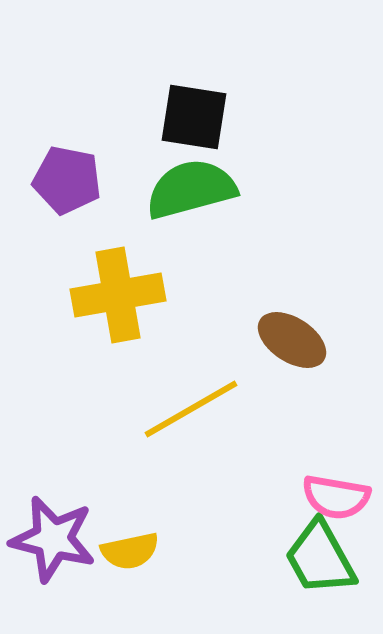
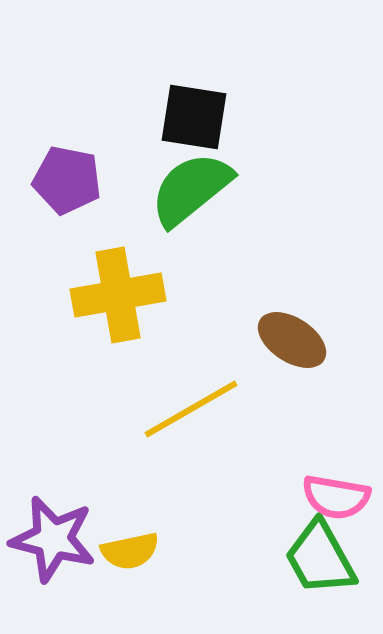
green semicircle: rotated 24 degrees counterclockwise
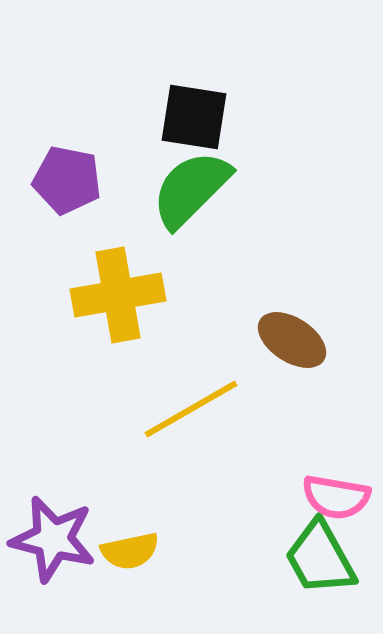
green semicircle: rotated 6 degrees counterclockwise
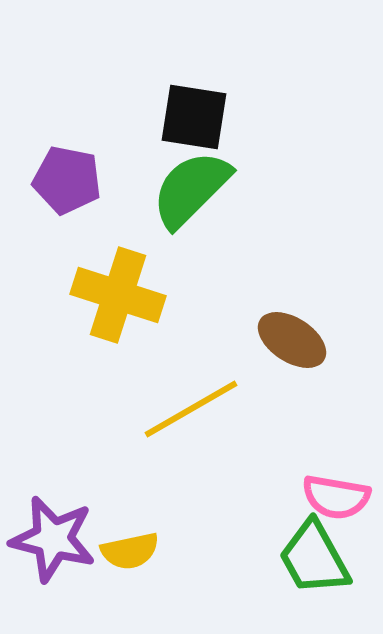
yellow cross: rotated 28 degrees clockwise
green trapezoid: moved 6 px left
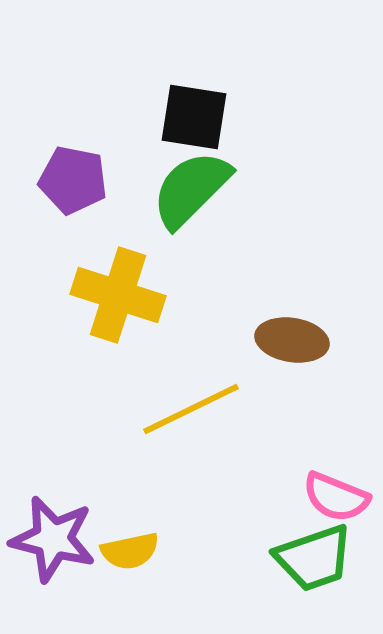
purple pentagon: moved 6 px right
brown ellipse: rotated 24 degrees counterclockwise
yellow line: rotated 4 degrees clockwise
pink semicircle: rotated 12 degrees clockwise
green trapezoid: rotated 80 degrees counterclockwise
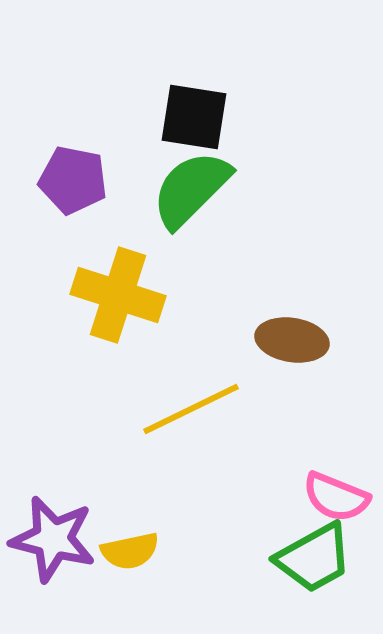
green trapezoid: rotated 10 degrees counterclockwise
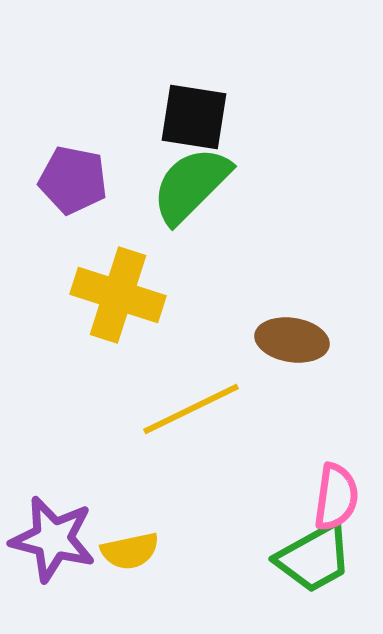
green semicircle: moved 4 px up
pink semicircle: rotated 104 degrees counterclockwise
